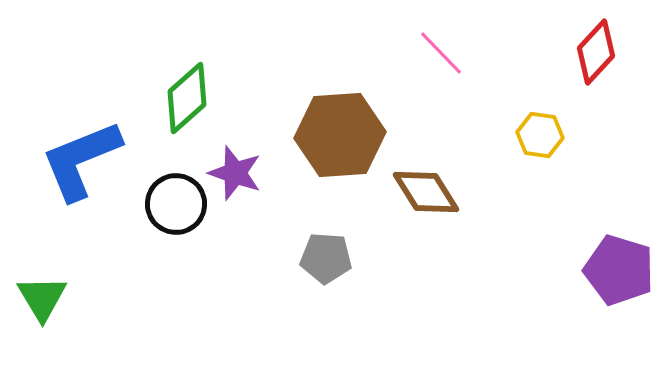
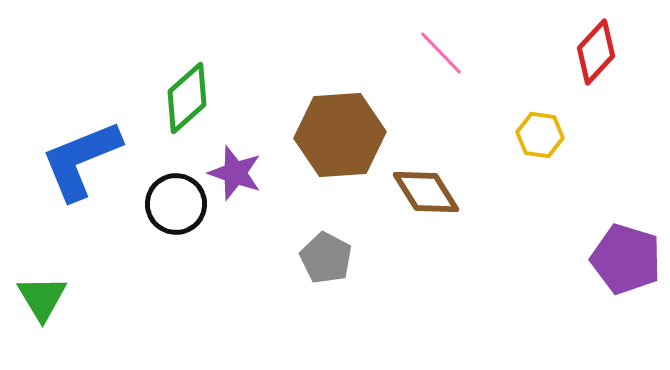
gray pentagon: rotated 24 degrees clockwise
purple pentagon: moved 7 px right, 11 px up
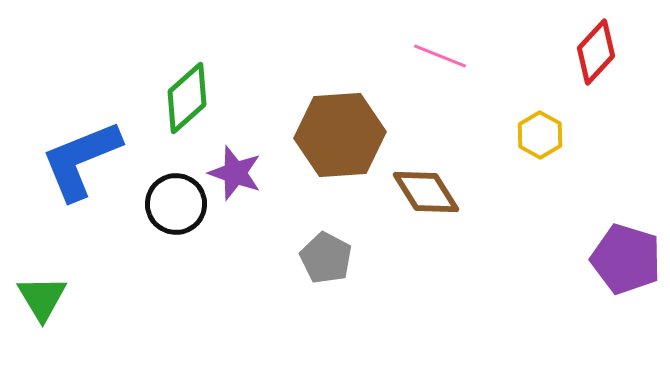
pink line: moved 1 px left, 3 px down; rotated 24 degrees counterclockwise
yellow hexagon: rotated 21 degrees clockwise
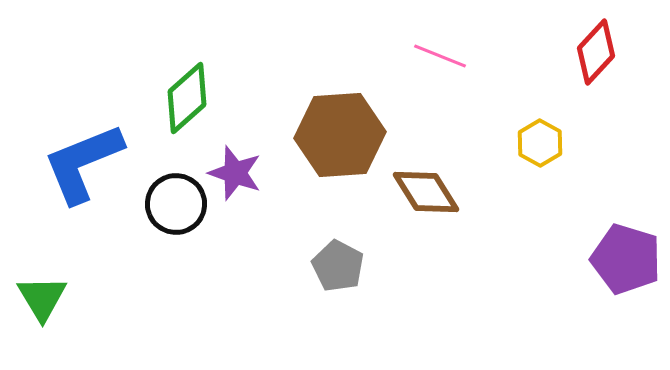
yellow hexagon: moved 8 px down
blue L-shape: moved 2 px right, 3 px down
gray pentagon: moved 12 px right, 8 px down
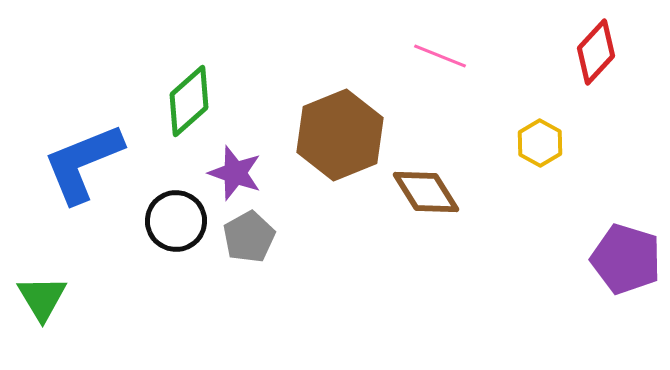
green diamond: moved 2 px right, 3 px down
brown hexagon: rotated 18 degrees counterclockwise
black circle: moved 17 px down
gray pentagon: moved 89 px left, 29 px up; rotated 15 degrees clockwise
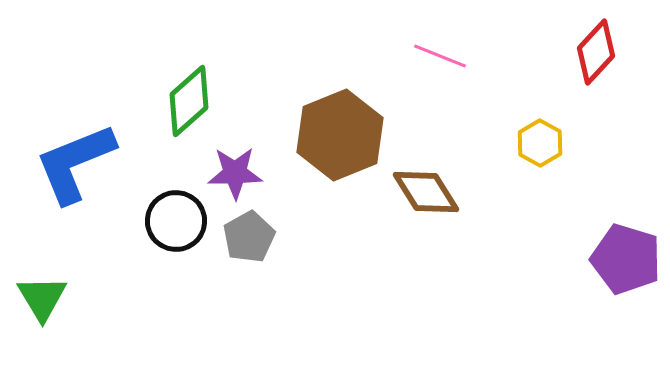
blue L-shape: moved 8 px left
purple star: rotated 20 degrees counterclockwise
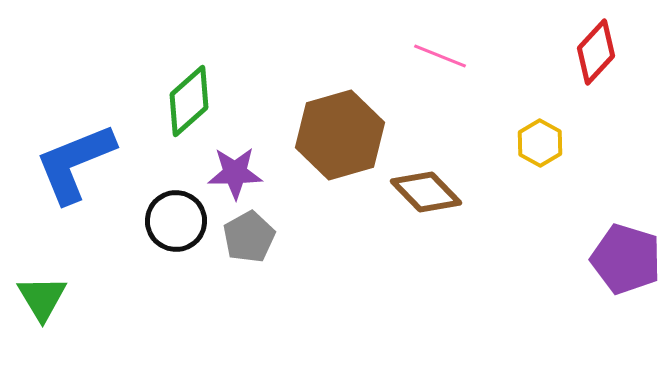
brown hexagon: rotated 6 degrees clockwise
brown diamond: rotated 12 degrees counterclockwise
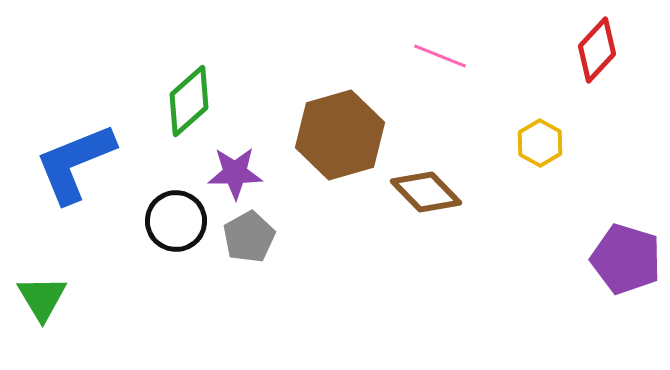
red diamond: moved 1 px right, 2 px up
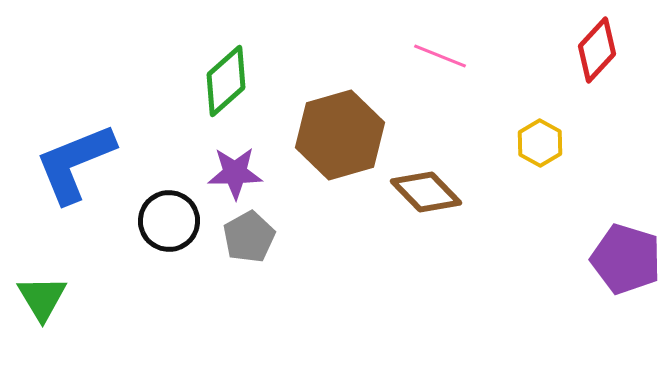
green diamond: moved 37 px right, 20 px up
black circle: moved 7 px left
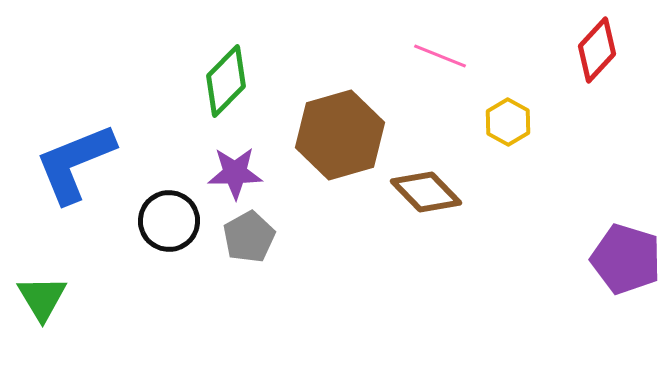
green diamond: rotated 4 degrees counterclockwise
yellow hexagon: moved 32 px left, 21 px up
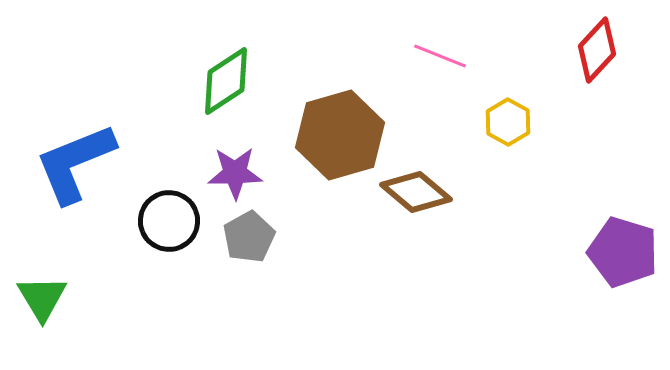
green diamond: rotated 12 degrees clockwise
brown diamond: moved 10 px left; rotated 6 degrees counterclockwise
purple pentagon: moved 3 px left, 7 px up
